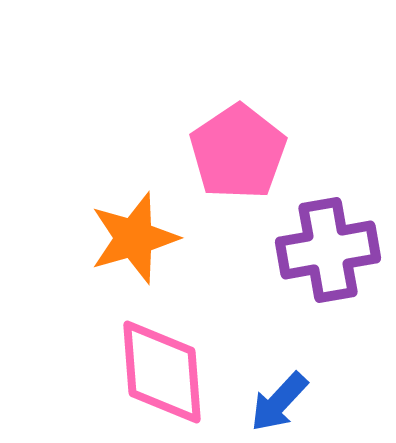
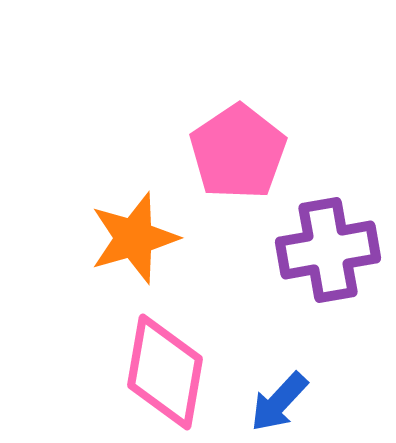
pink diamond: moved 3 px right; rotated 14 degrees clockwise
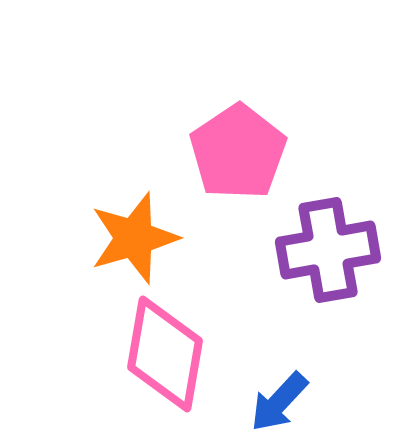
pink diamond: moved 18 px up
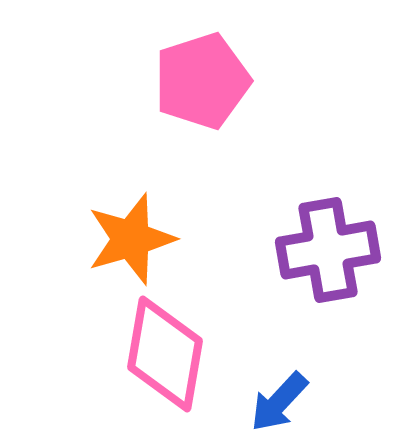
pink pentagon: moved 36 px left, 71 px up; rotated 16 degrees clockwise
orange star: moved 3 px left, 1 px down
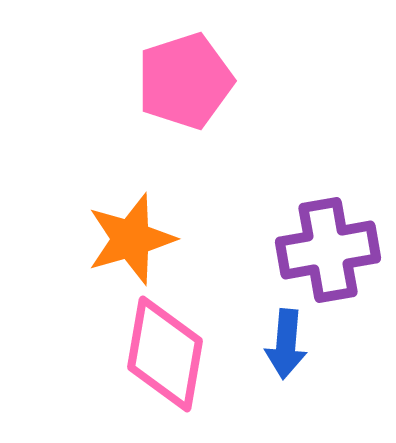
pink pentagon: moved 17 px left
blue arrow: moved 7 px right, 58 px up; rotated 38 degrees counterclockwise
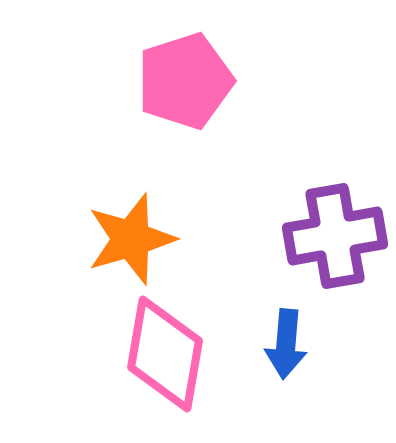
purple cross: moved 7 px right, 14 px up
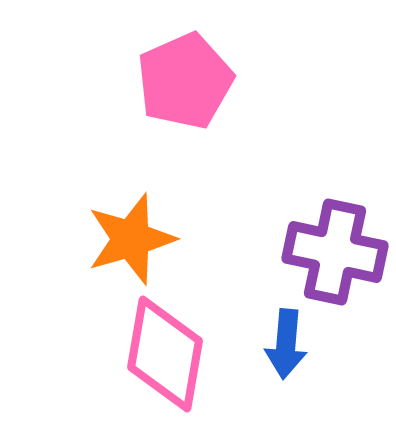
pink pentagon: rotated 6 degrees counterclockwise
purple cross: moved 16 px down; rotated 22 degrees clockwise
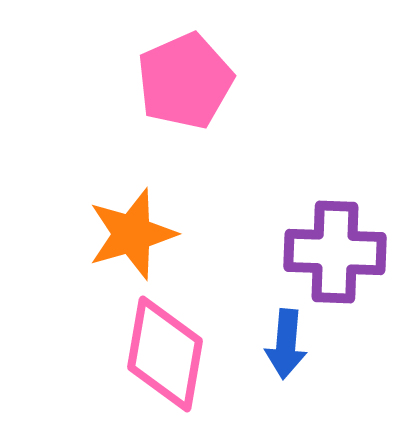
orange star: moved 1 px right, 5 px up
purple cross: rotated 10 degrees counterclockwise
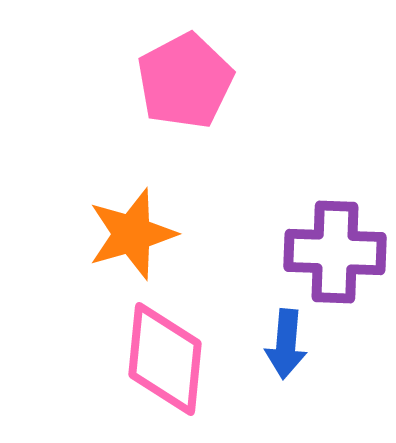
pink pentagon: rotated 4 degrees counterclockwise
pink diamond: moved 5 px down; rotated 4 degrees counterclockwise
